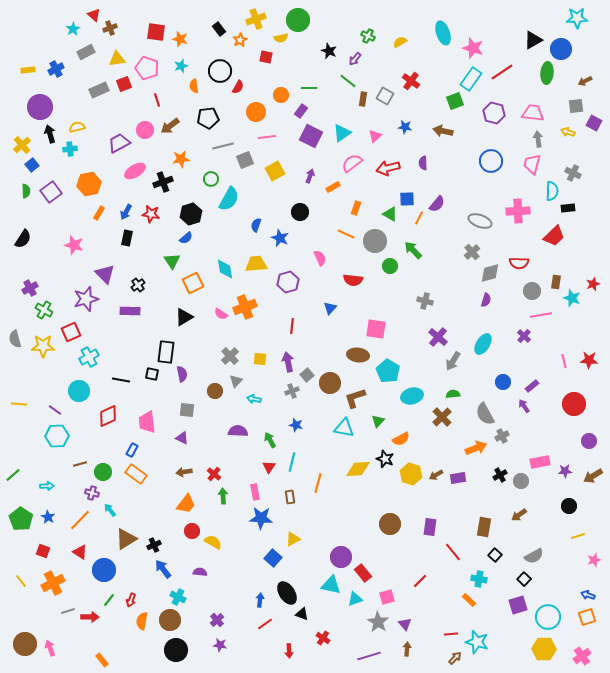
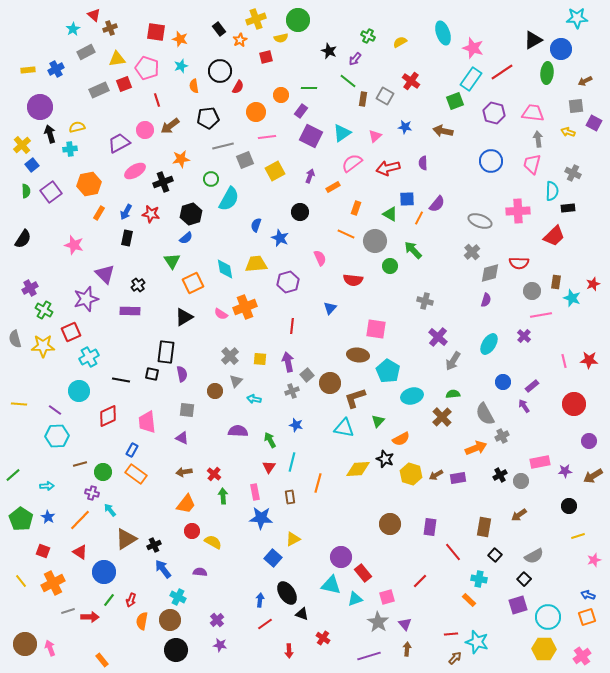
red square at (266, 57): rotated 24 degrees counterclockwise
cyan ellipse at (483, 344): moved 6 px right
blue circle at (104, 570): moved 2 px down
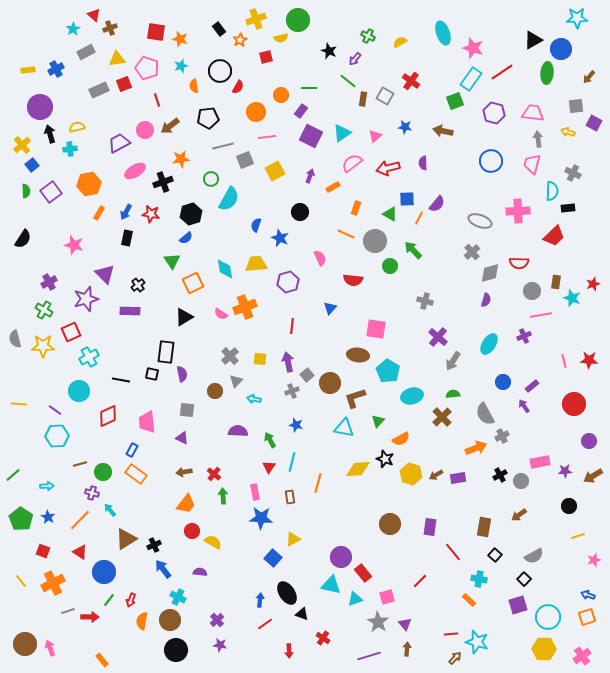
brown arrow at (585, 81): moved 4 px right, 4 px up; rotated 24 degrees counterclockwise
purple cross at (30, 288): moved 19 px right, 6 px up
purple cross at (524, 336): rotated 24 degrees clockwise
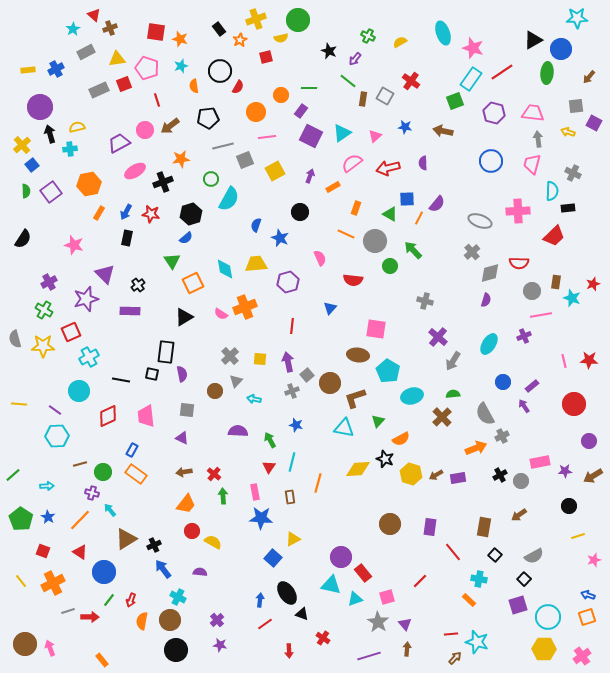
pink trapezoid at (147, 422): moved 1 px left, 6 px up
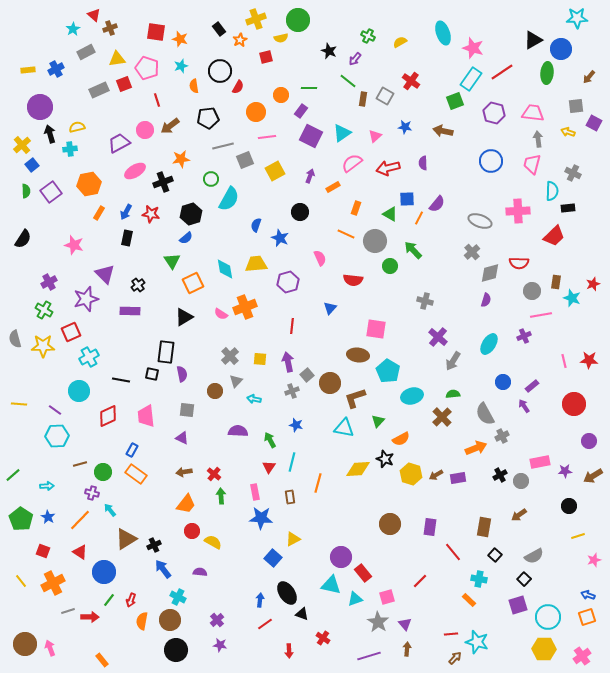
green arrow at (223, 496): moved 2 px left
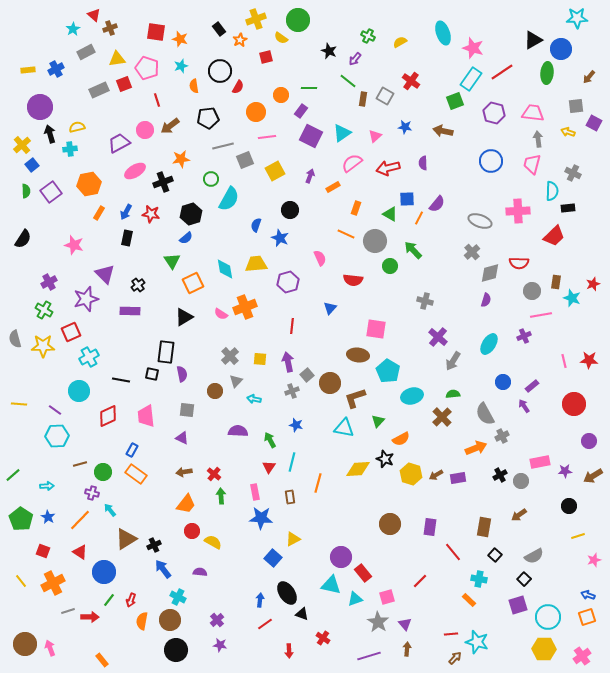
yellow semicircle at (281, 38): rotated 48 degrees clockwise
black circle at (300, 212): moved 10 px left, 2 px up
